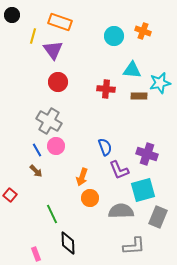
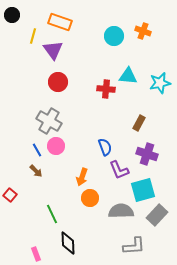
cyan triangle: moved 4 px left, 6 px down
brown rectangle: moved 27 px down; rotated 63 degrees counterclockwise
gray rectangle: moved 1 px left, 2 px up; rotated 20 degrees clockwise
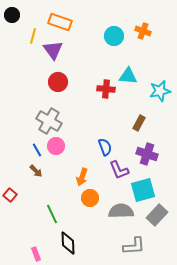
cyan star: moved 8 px down
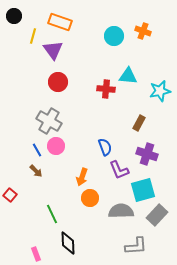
black circle: moved 2 px right, 1 px down
gray L-shape: moved 2 px right
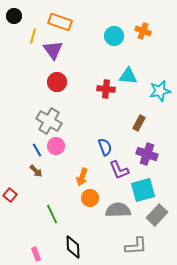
red circle: moved 1 px left
gray semicircle: moved 3 px left, 1 px up
black diamond: moved 5 px right, 4 px down
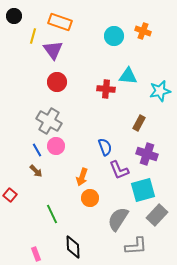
gray semicircle: moved 9 px down; rotated 55 degrees counterclockwise
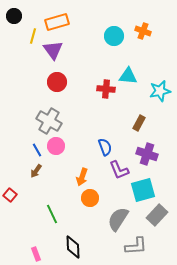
orange rectangle: moved 3 px left; rotated 35 degrees counterclockwise
brown arrow: rotated 80 degrees clockwise
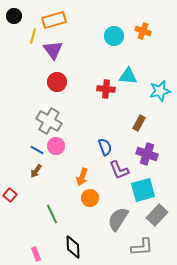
orange rectangle: moved 3 px left, 2 px up
blue line: rotated 32 degrees counterclockwise
gray L-shape: moved 6 px right, 1 px down
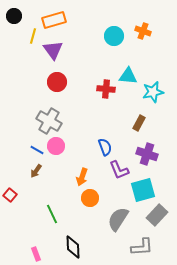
cyan star: moved 7 px left, 1 px down
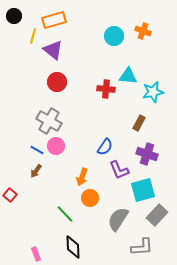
purple triangle: rotated 15 degrees counterclockwise
blue semicircle: rotated 54 degrees clockwise
green line: moved 13 px right; rotated 18 degrees counterclockwise
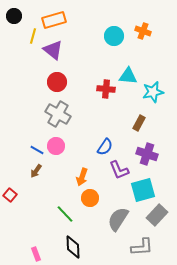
gray cross: moved 9 px right, 7 px up
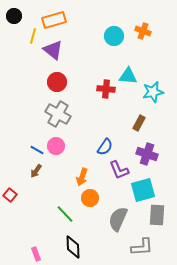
gray rectangle: rotated 40 degrees counterclockwise
gray semicircle: rotated 10 degrees counterclockwise
